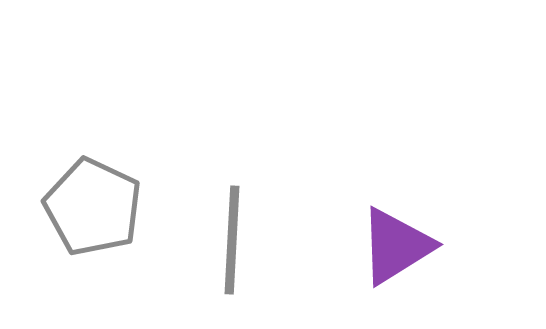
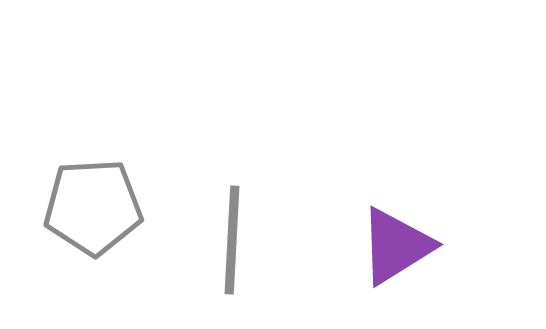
gray pentagon: rotated 28 degrees counterclockwise
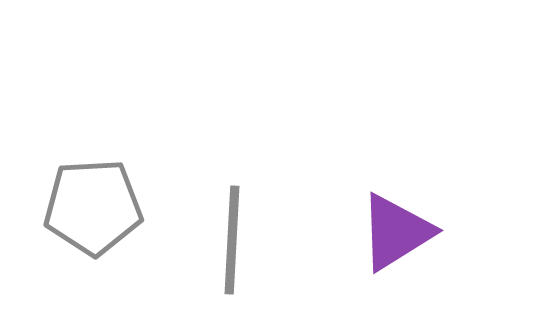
purple triangle: moved 14 px up
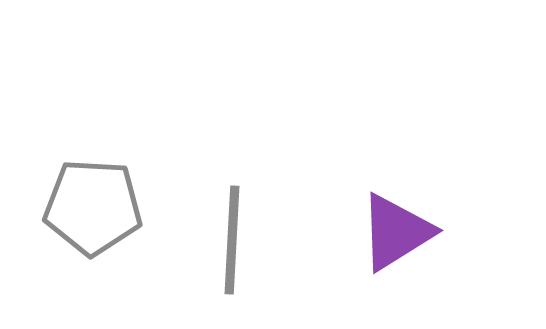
gray pentagon: rotated 6 degrees clockwise
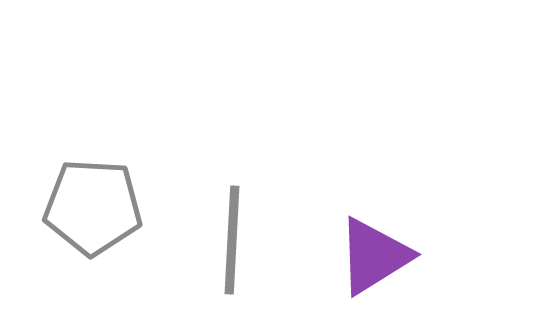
purple triangle: moved 22 px left, 24 px down
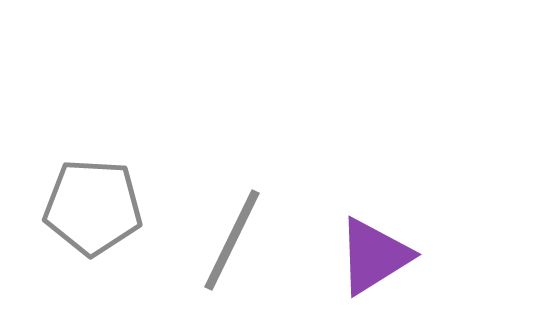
gray line: rotated 23 degrees clockwise
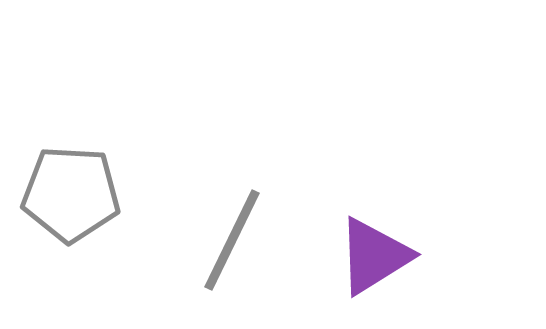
gray pentagon: moved 22 px left, 13 px up
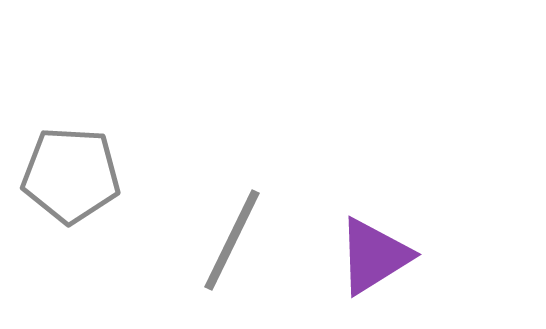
gray pentagon: moved 19 px up
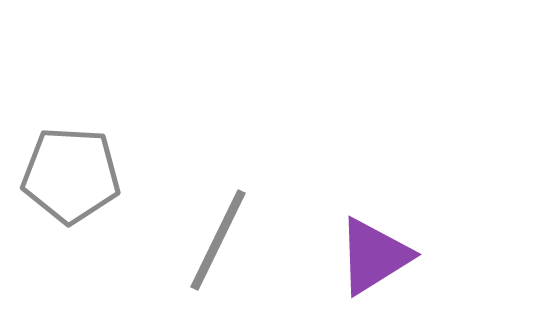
gray line: moved 14 px left
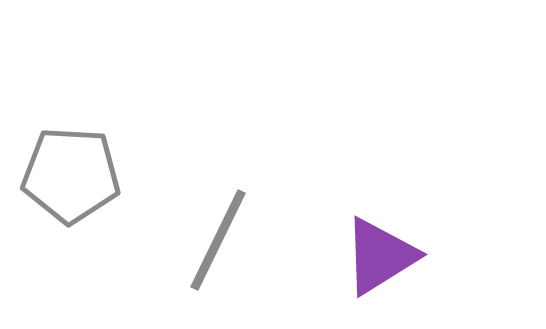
purple triangle: moved 6 px right
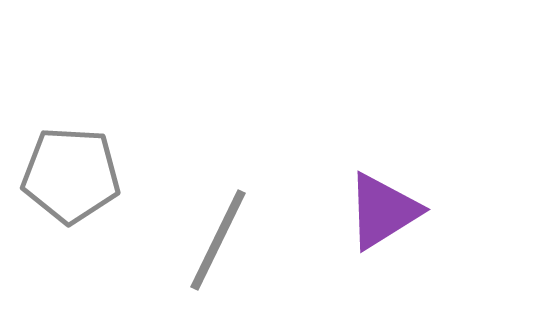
purple triangle: moved 3 px right, 45 px up
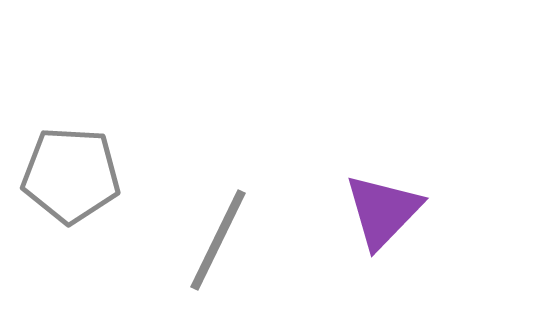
purple triangle: rotated 14 degrees counterclockwise
